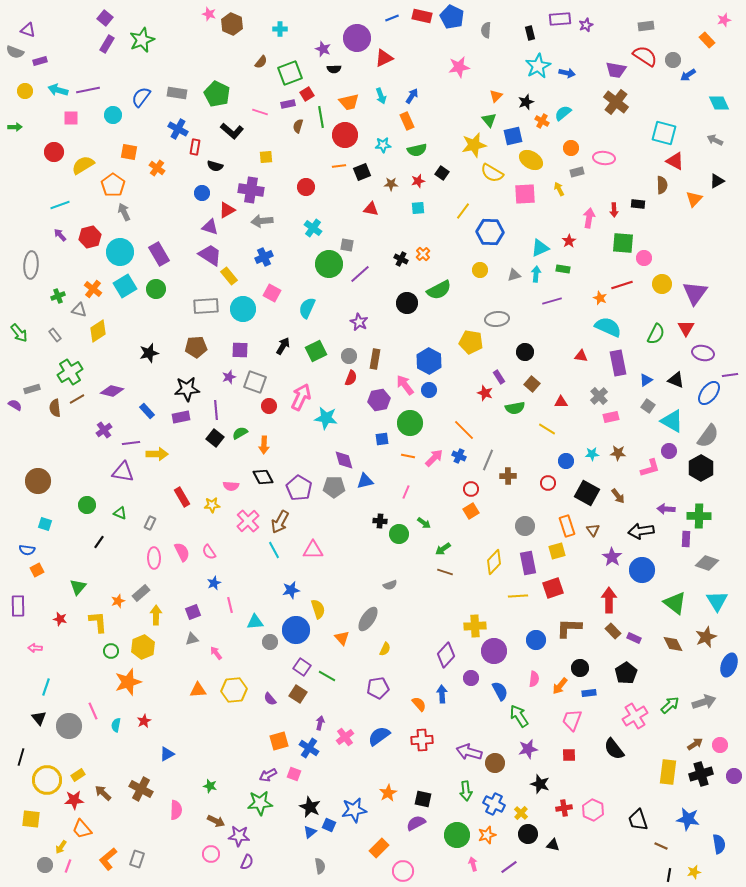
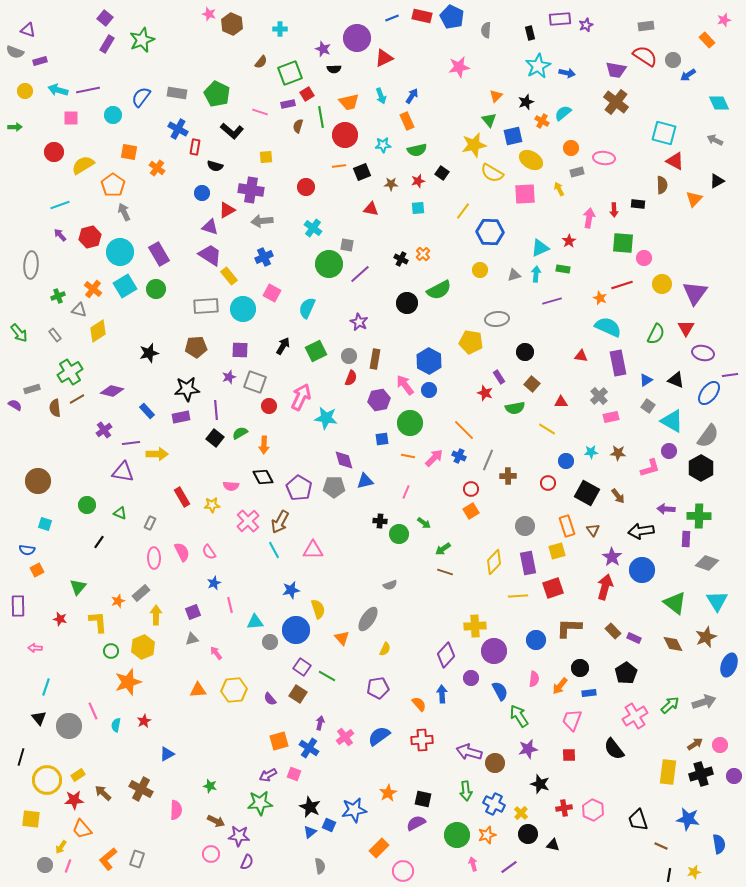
cyan star at (592, 454): moved 1 px left, 2 px up
red arrow at (609, 600): moved 4 px left, 13 px up; rotated 15 degrees clockwise
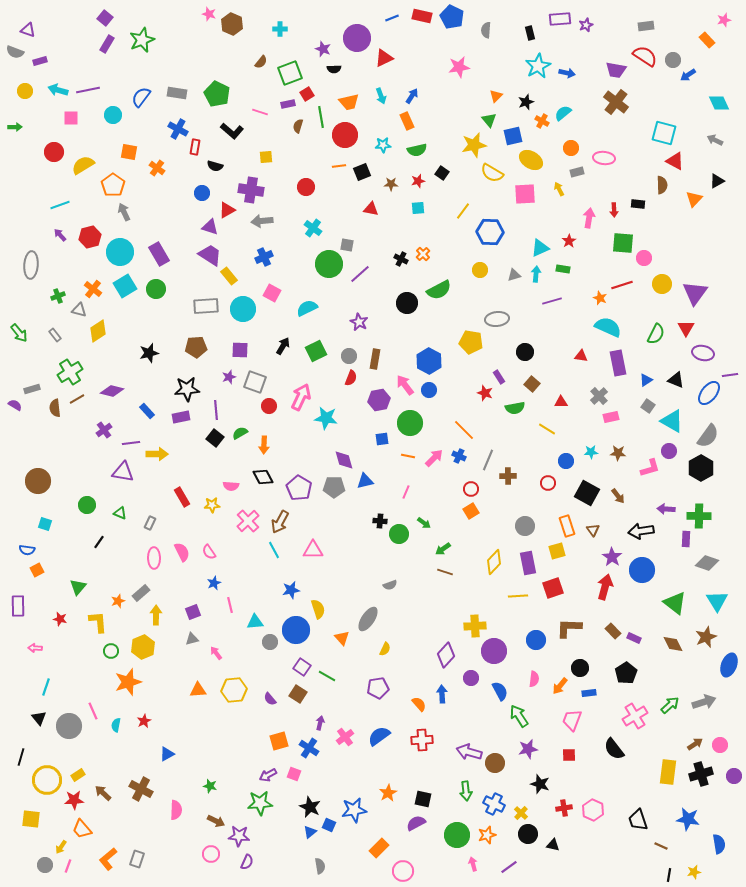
cyan semicircle at (307, 308): rotated 40 degrees clockwise
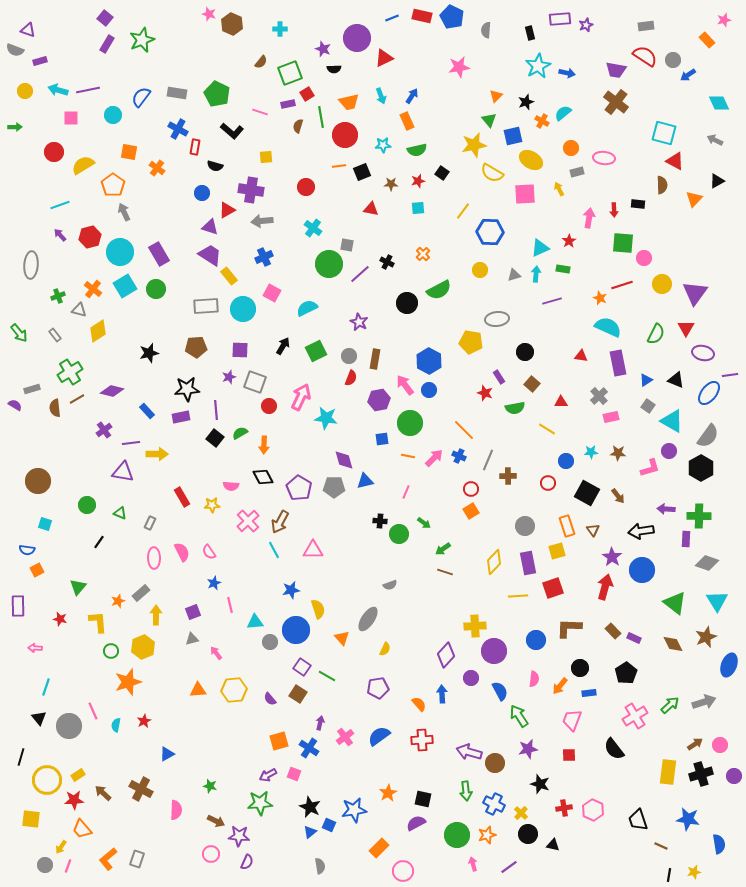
gray semicircle at (15, 52): moved 2 px up
black cross at (401, 259): moved 14 px left, 3 px down
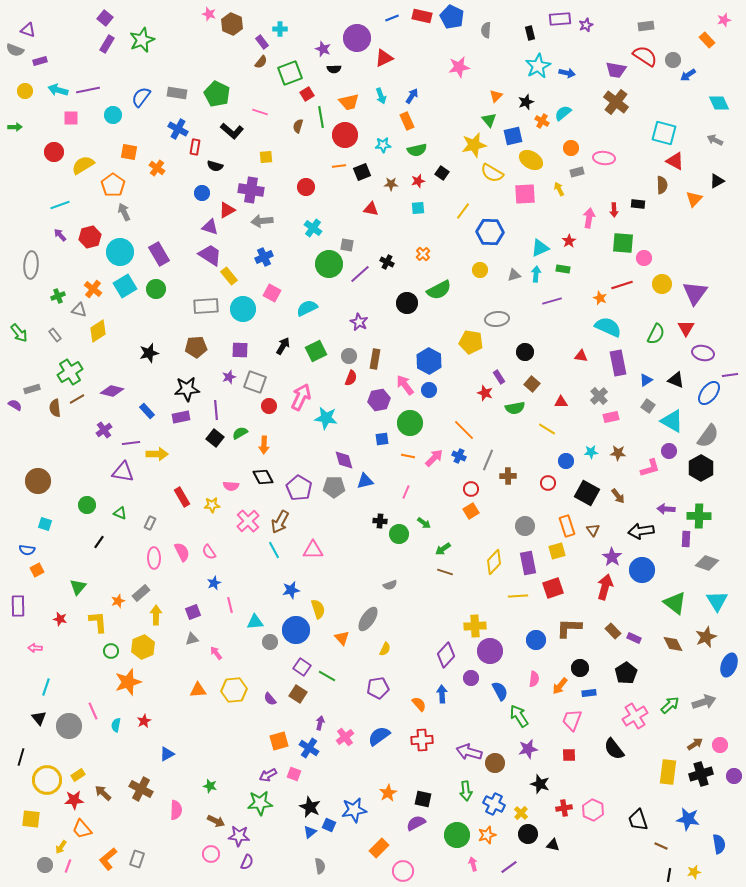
purple rectangle at (288, 104): moved 26 px left, 62 px up; rotated 64 degrees clockwise
purple circle at (494, 651): moved 4 px left
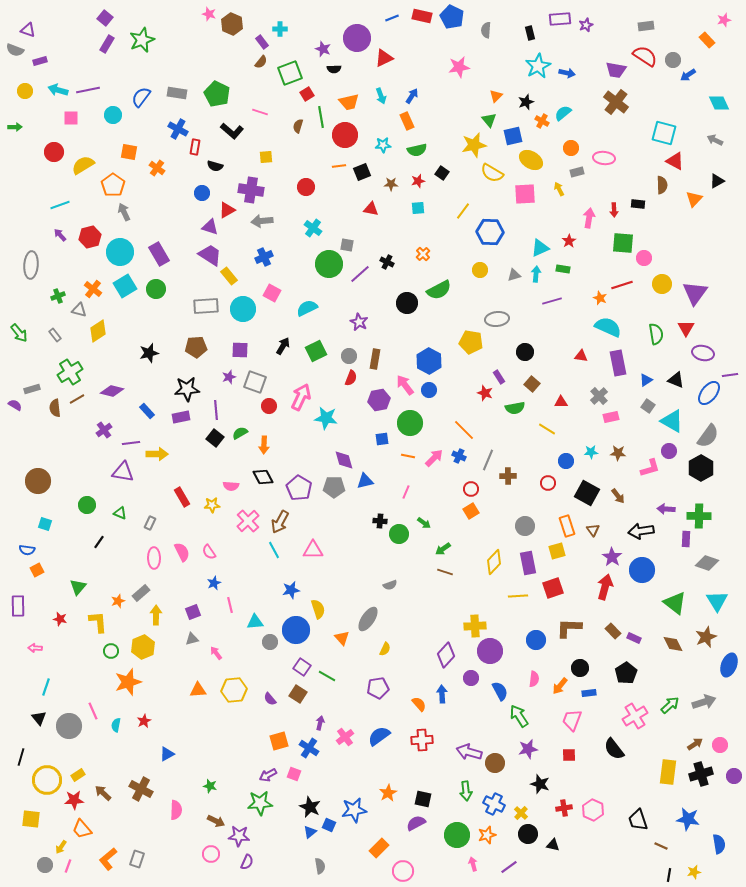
green semicircle at (656, 334): rotated 35 degrees counterclockwise
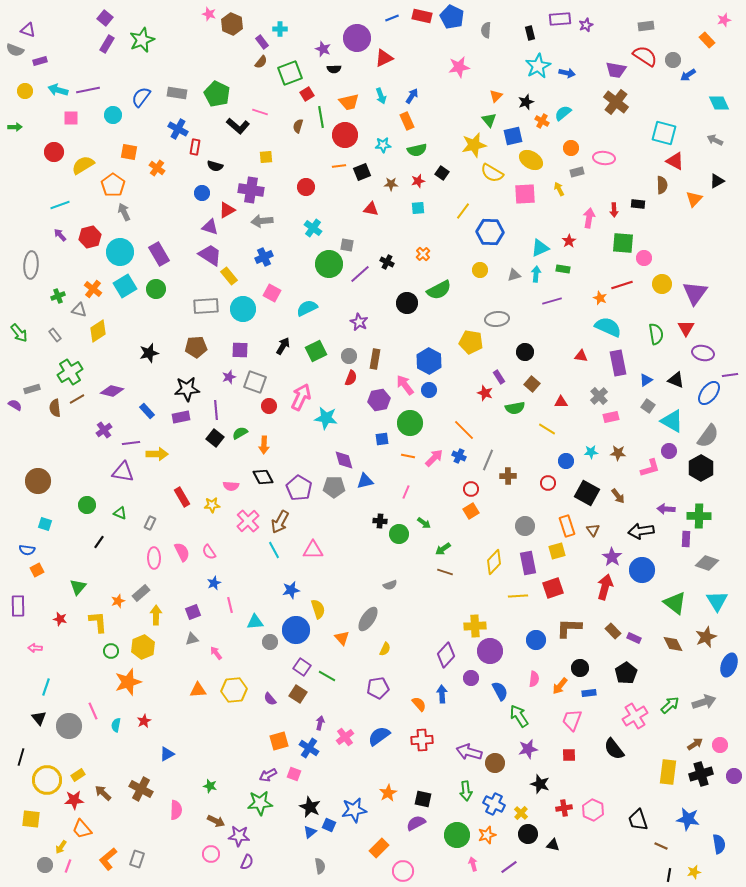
black L-shape at (232, 131): moved 6 px right, 5 px up
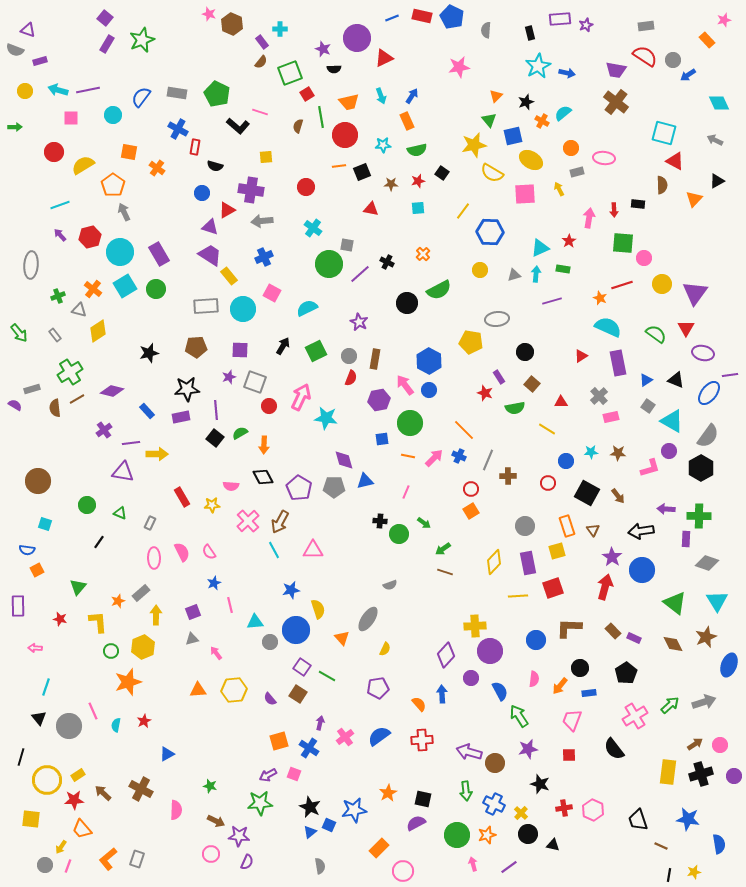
green semicircle at (656, 334): rotated 45 degrees counterclockwise
red triangle at (581, 356): rotated 40 degrees counterclockwise
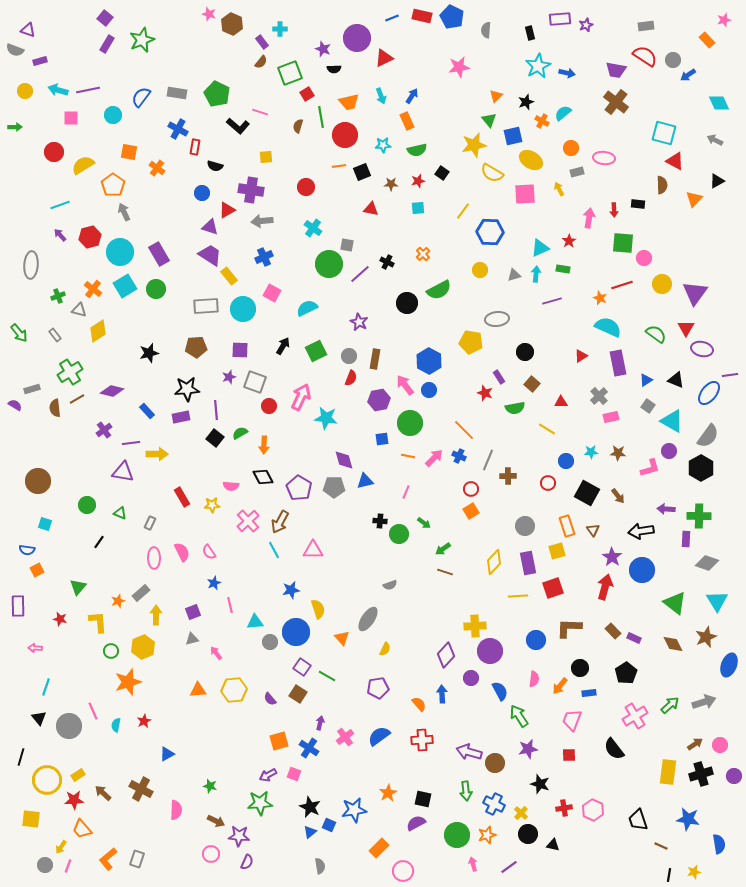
purple ellipse at (703, 353): moved 1 px left, 4 px up
blue circle at (296, 630): moved 2 px down
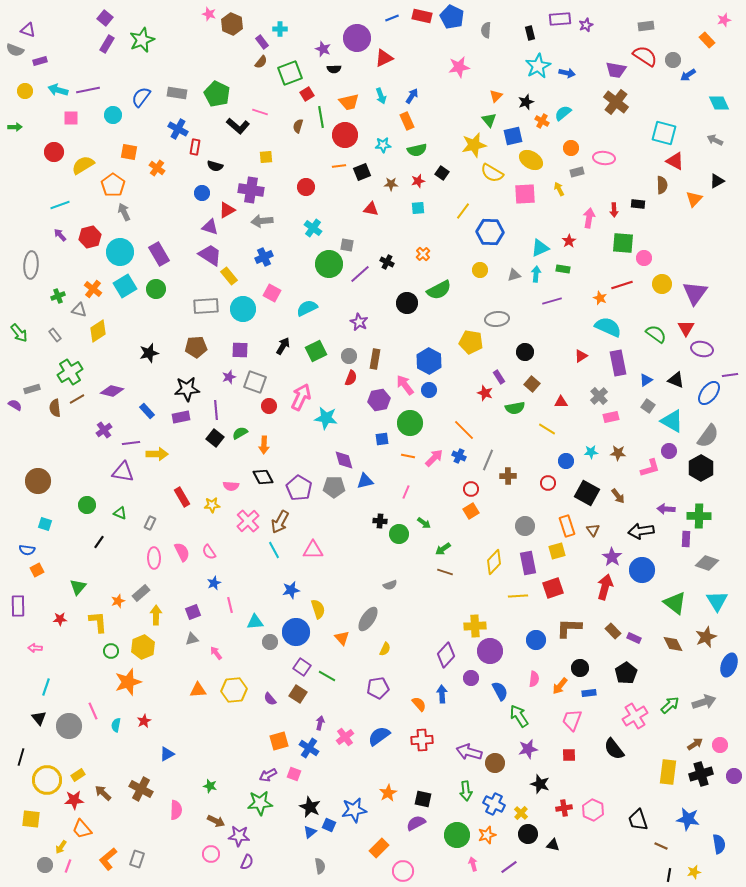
red star at (60, 619): rotated 16 degrees counterclockwise
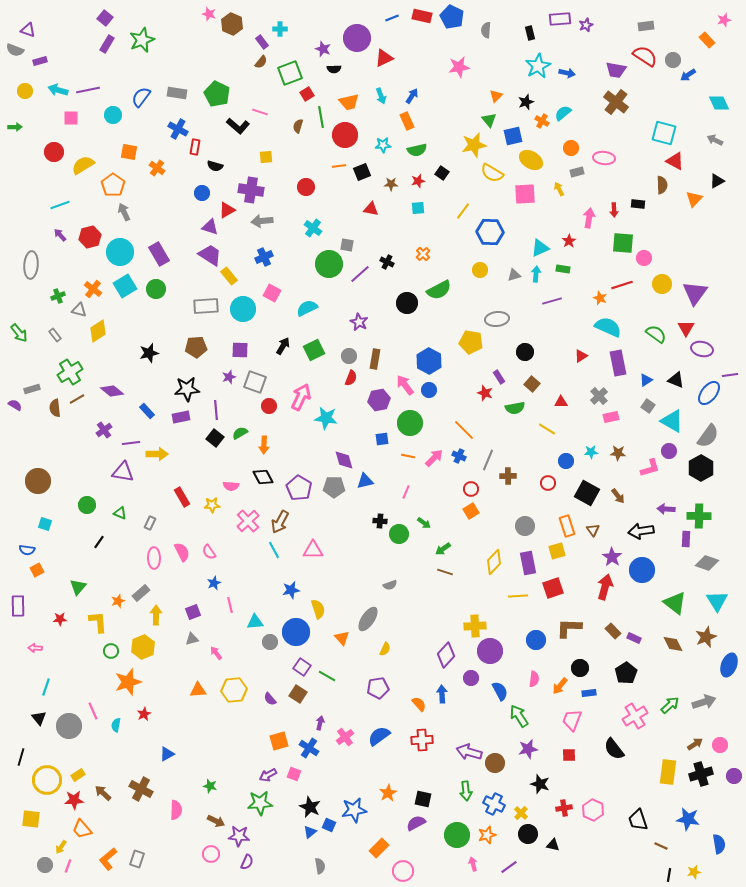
green square at (316, 351): moved 2 px left, 1 px up
purple diamond at (112, 391): rotated 25 degrees clockwise
red star at (144, 721): moved 7 px up
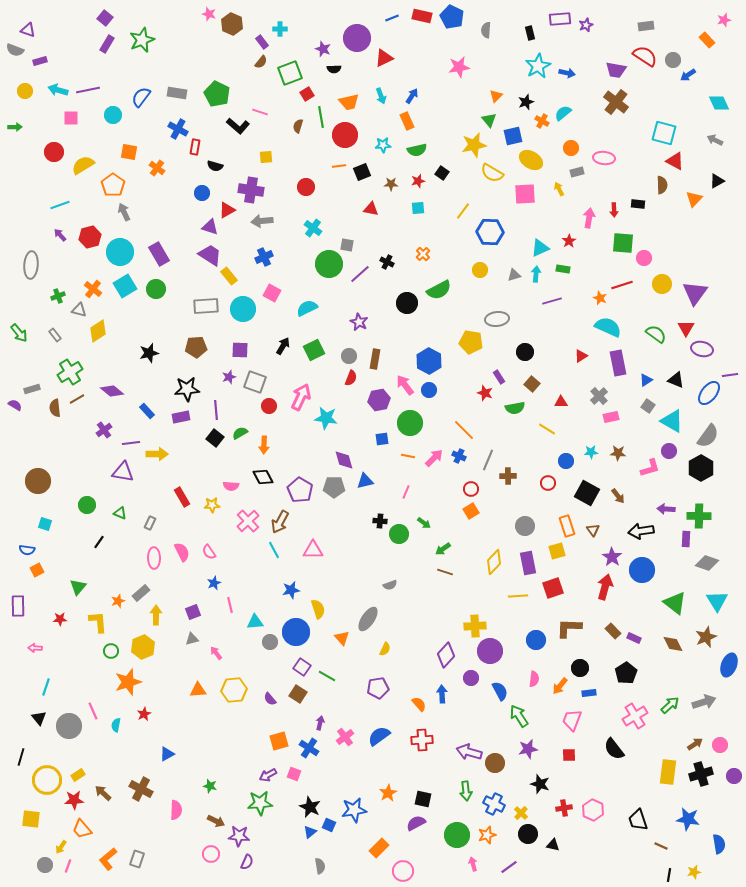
purple pentagon at (299, 488): moved 1 px right, 2 px down
